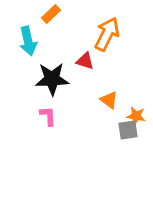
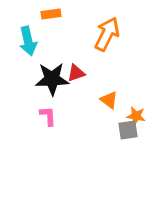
orange rectangle: rotated 36 degrees clockwise
red triangle: moved 9 px left, 12 px down; rotated 36 degrees counterclockwise
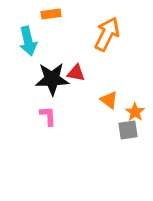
red triangle: rotated 30 degrees clockwise
orange star: moved 1 px left, 4 px up; rotated 24 degrees clockwise
